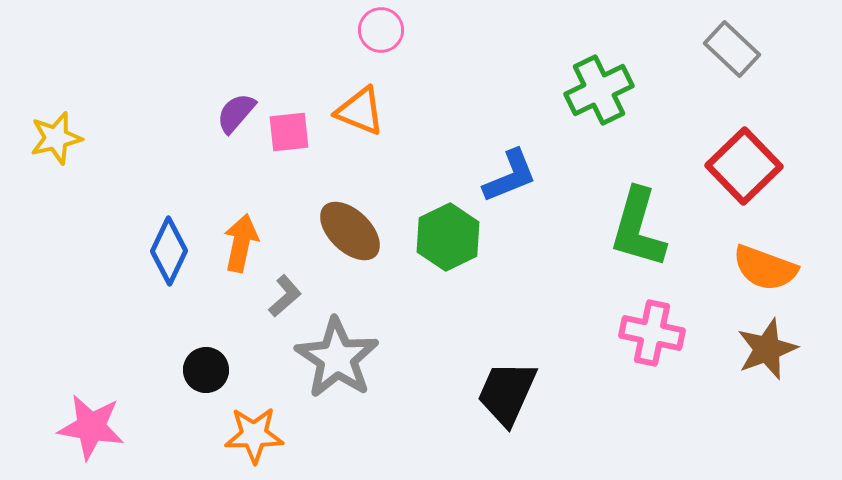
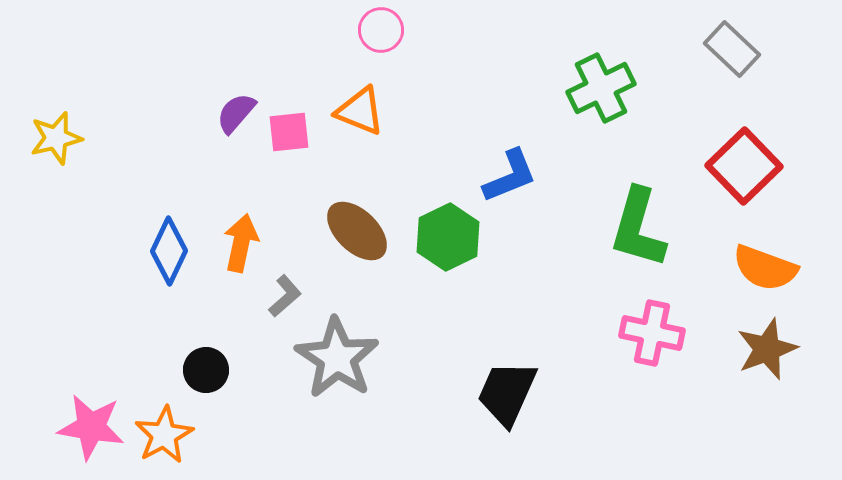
green cross: moved 2 px right, 2 px up
brown ellipse: moved 7 px right
orange star: moved 90 px left; rotated 28 degrees counterclockwise
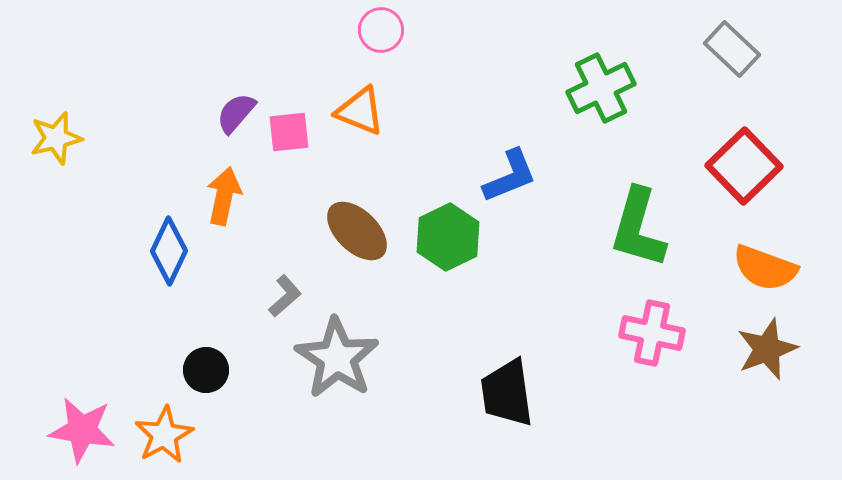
orange arrow: moved 17 px left, 47 px up
black trapezoid: rotated 32 degrees counterclockwise
pink star: moved 9 px left, 3 px down
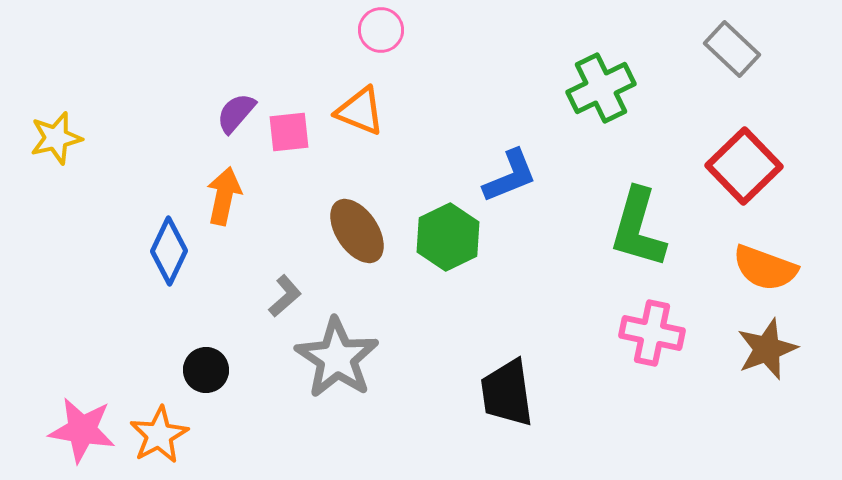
brown ellipse: rotated 12 degrees clockwise
orange star: moved 5 px left
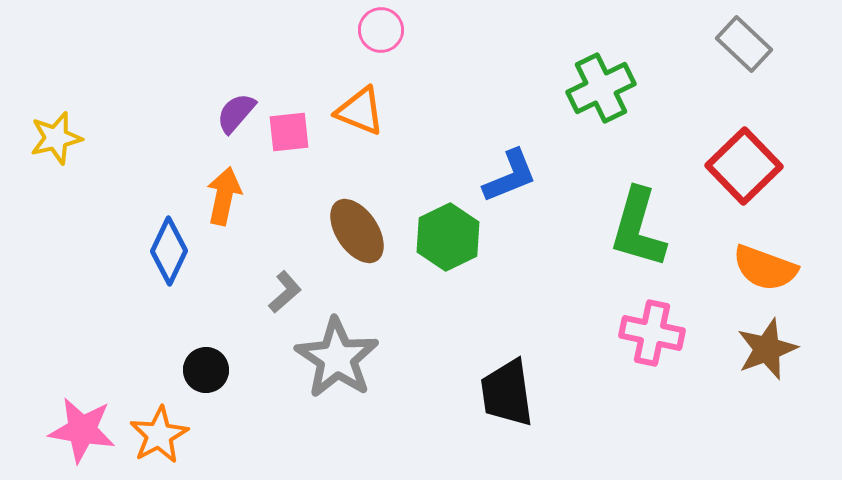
gray rectangle: moved 12 px right, 5 px up
gray L-shape: moved 4 px up
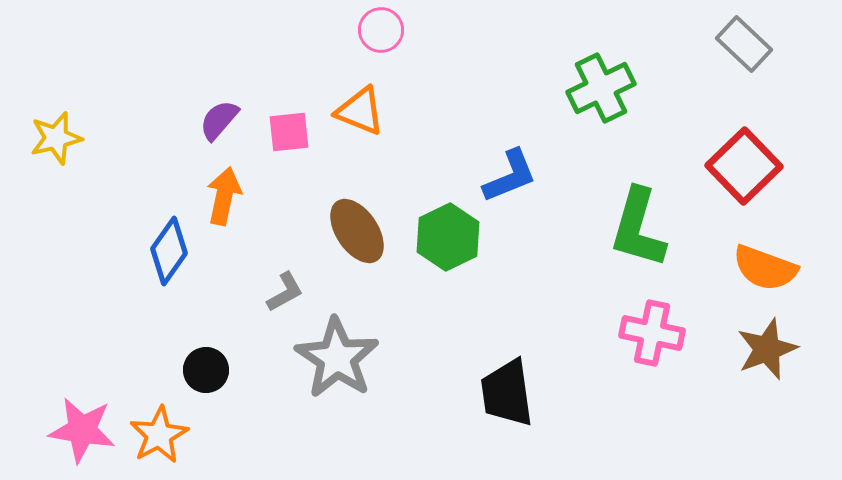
purple semicircle: moved 17 px left, 7 px down
blue diamond: rotated 10 degrees clockwise
gray L-shape: rotated 12 degrees clockwise
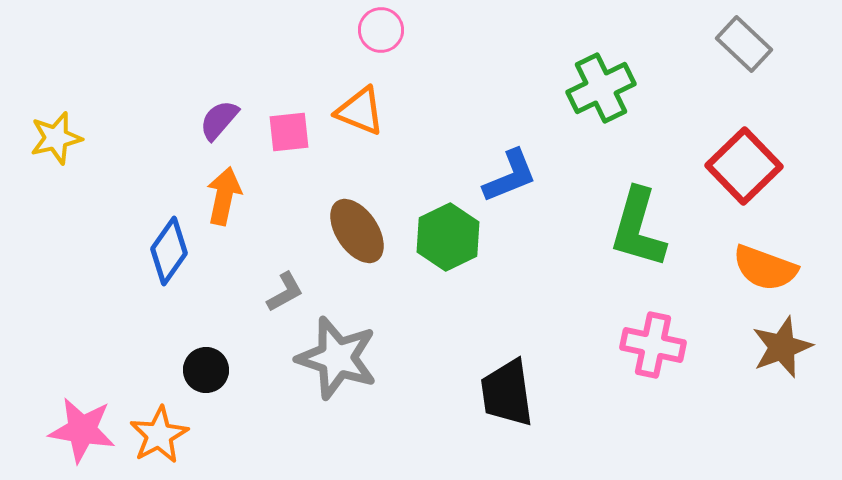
pink cross: moved 1 px right, 12 px down
brown star: moved 15 px right, 2 px up
gray star: rotated 16 degrees counterclockwise
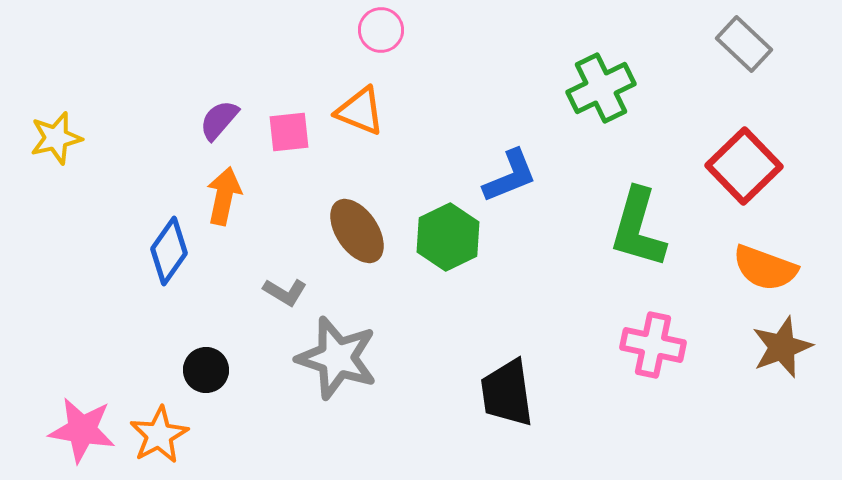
gray L-shape: rotated 60 degrees clockwise
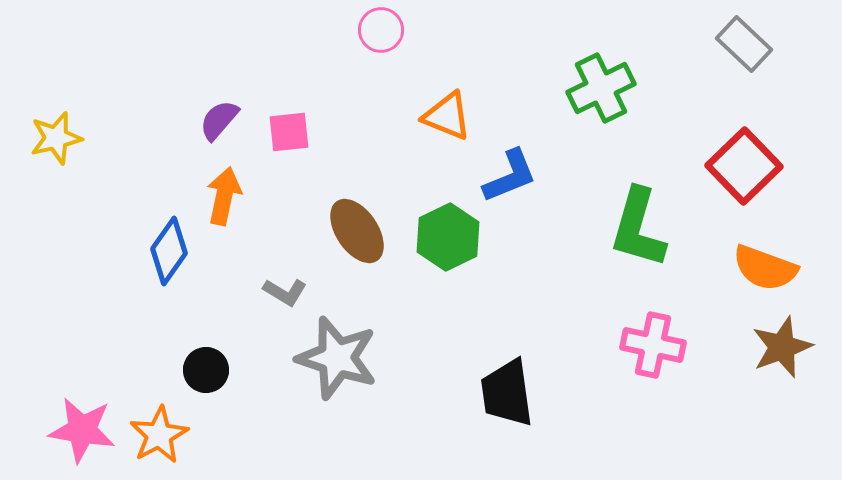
orange triangle: moved 87 px right, 5 px down
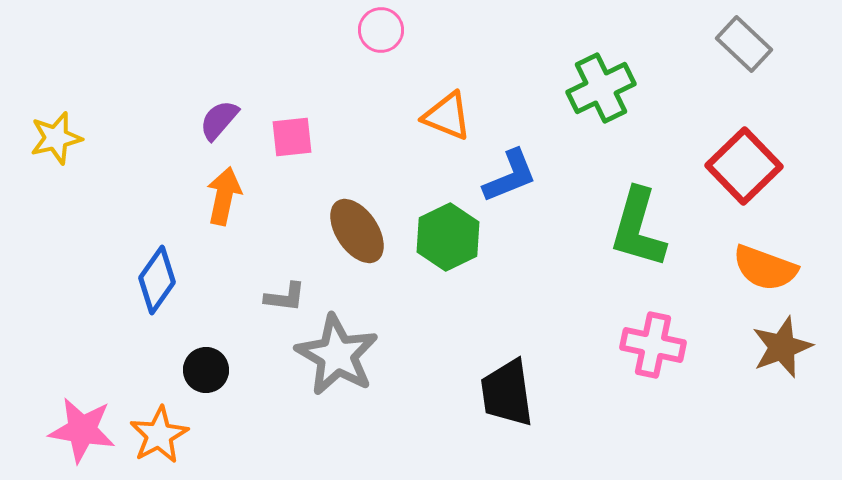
pink square: moved 3 px right, 5 px down
blue diamond: moved 12 px left, 29 px down
gray L-shape: moved 5 px down; rotated 24 degrees counterclockwise
gray star: moved 3 px up; rotated 12 degrees clockwise
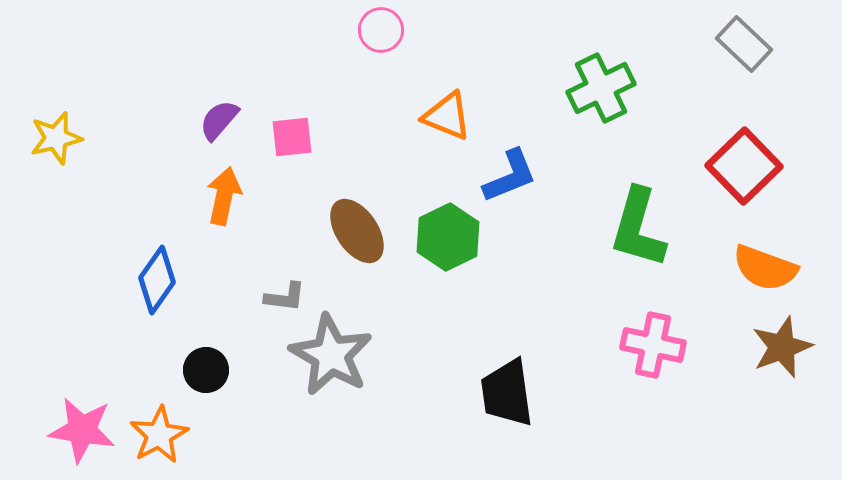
gray star: moved 6 px left
